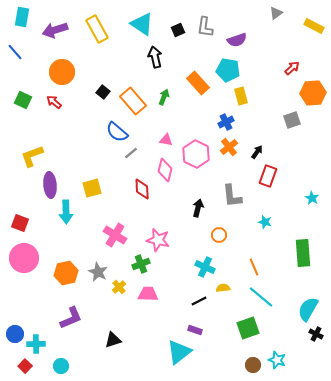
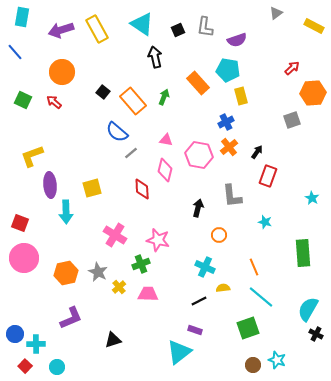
purple arrow at (55, 30): moved 6 px right
pink hexagon at (196, 154): moved 3 px right, 1 px down; rotated 16 degrees counterclockwise
cyan circle at (61, 366): moved 4 px left, 1 px down
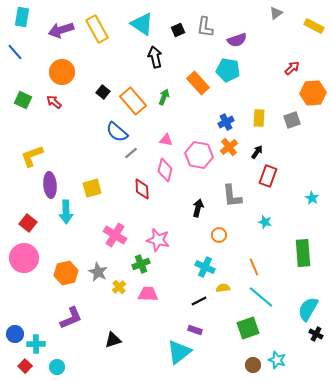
yellow rectangle at (241, 96): moved 18 px right, 22 px down; rotated 18 degrees clockwise
red square at (20, 223): moved 8 px right; rotated 18 degrees clockwise
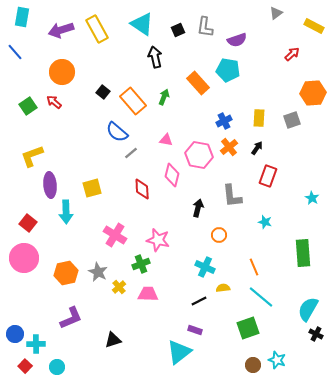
red arrow at (292, 68): moved 14 px up
green square at (23, 100): moved 5 px right, 6 px down; rotated 30 degrees clockwise
blue cross at (226, 122): moved 2 px left, 1 px up
black arrow at (257, 152): moved 4 px up
pink diamond at (165, 170): moved 7 px right, 5 px down
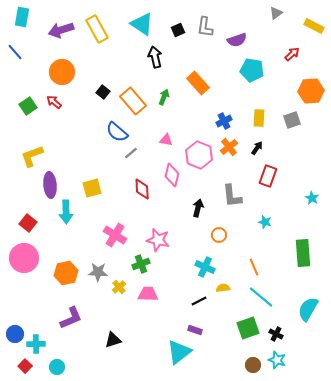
cyan pentagon at (228, 70): moved 24 px right
orange hexagon at (313, 93): moved 2 px left, 2 px up
pink hexagon at (199, 155): rotated 12 degrees clockwise
gray star at (98, 272): rotated 24 degrees counterclockwise
black cross at (316, 334): moved 40 px left
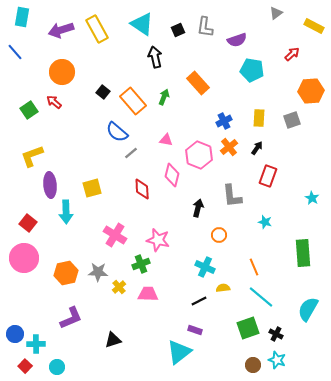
green square at (28, 106): moved 1 px right, 4 px down
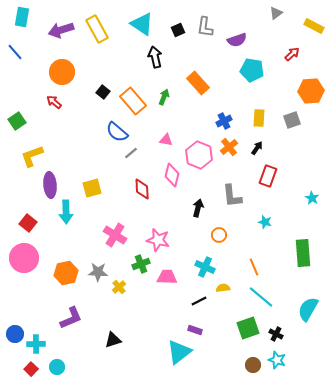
green square at (29, 110): moved 12 px left, 11 px down
pink trapezoid at (148, 294): moved 19 px right, 17 px up
red square at (25, 366): moved 6 px right, 3 px down
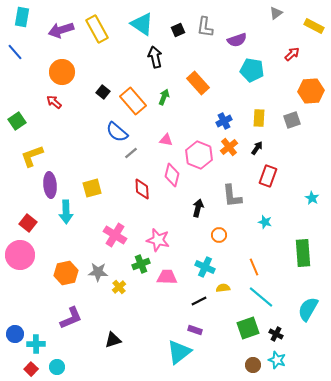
pink circle at (24, 258): moved 4 px left, 3 px up
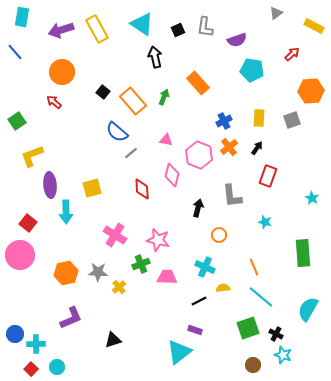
cyan star at (277, 360): moved 6 px right, 5 px up
